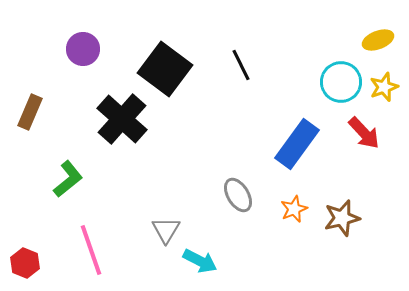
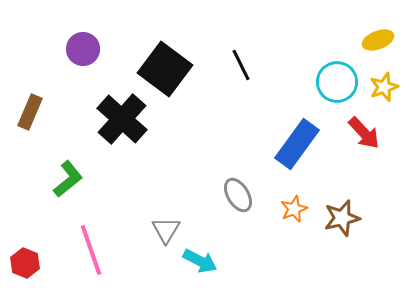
cyan circle: moved 4 px left
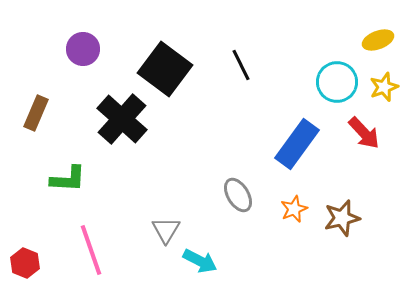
brown rectangle: moved 6 px right, 1 px down
green L-shape: rotated 42 degrees clockwise
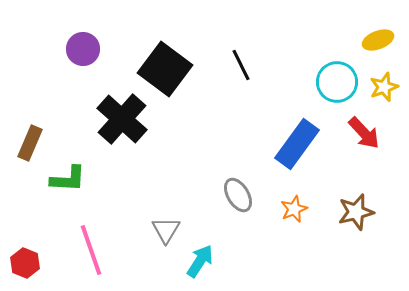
brown rectangle: moved 6 px left, 30 px down
brown star: moved 14 px right, 6 px up
cyan arrow: rotated 84 degrees counterclockwise
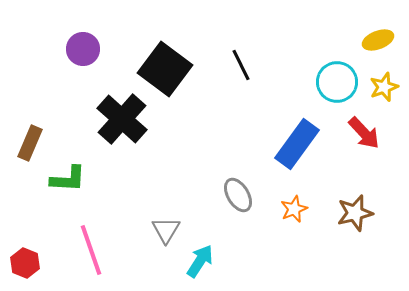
brown star: moved 1 px left, 1 px down
